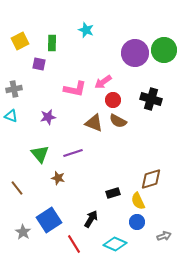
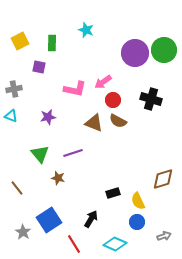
purple square: moved 3 px down
brown diamond: moved 12 px right
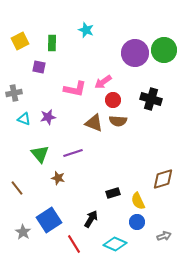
gray cross: moved 4 px down
cyan triangle: moved 13 px right, 3 px down
brown semicircle: rotated 24 degrees counterclockwise
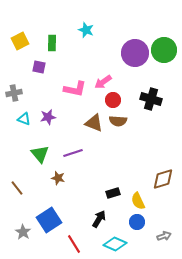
black arrow: moved 8 px right
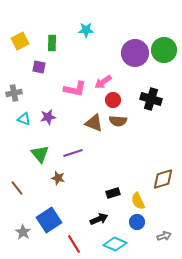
cyan star: rotated 21 degrees counterclockwise
black arrow: rotated 36 degrees clockwise
